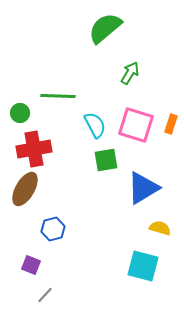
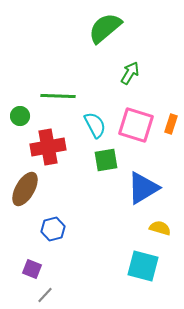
green circle: moved 3 px down
red cross: moved 14 px right, 2 px up
purple square: moved 1 px right, 4 px down
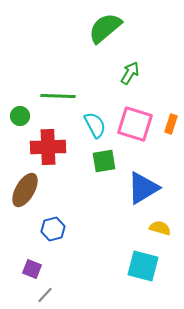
pink square: moved 1 px left, 1 px up
red cross: rotated 8 degrees clockwise
green square: moved 2 px left, 1 px down
brown ellipse: moved 1 px down
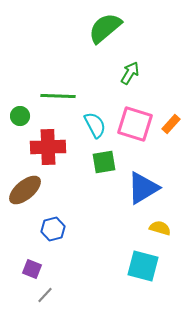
orange rectangle: rotated 24 degrees clockwise
green square: moved 1 px down
brown ellipse: rotated 20 degrees clockwise
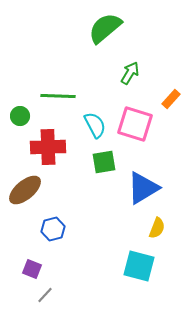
orange rectangle: moved 25 px up
yellow semicircle: moved 3 px left; rotated 95 degrees clockwise
cyan square: moved 4 px left
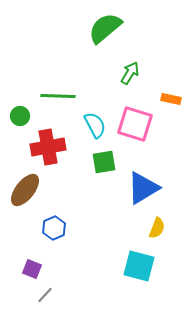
orange rectangle: rotated 60 degrees clockwise
red cross: rotated 8 degrees counterclockwise
brown ellipse: rotated 12 degrees counterclockwise
blue hexagon: moved 1 px right, 1 px up; rotated 10 degrees counterclockwise
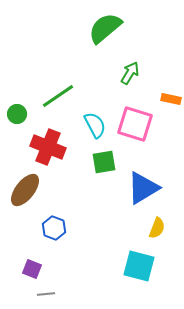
green line: rotated 36 degrees counterclockwise
green circle: moved 3 px left, 2 px up
red cross: rotated 32 degrees clockwise
blue hexagon: rotated 15 degrees counterclockwise
gray line: moved 1 px right, 1 px up; rotated 42 degrees clockwise
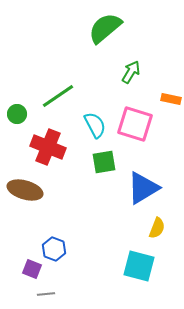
green arrow: moved 1 px right, 1 px up
brown ellipse: rotated 68 degrees clockwise
blue hexagon: moved 21 px down
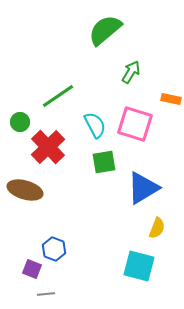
green semicircle: moved 2 px down
green circle: moved 3 px right, 8 px down
red cross: rotated 24 degrees clockwise
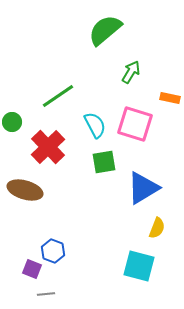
orange rectangle: moved 1 px left, 1 px up
green circle: moved 8 px left
blue hexagon: moved 1 px left, 2 px down
